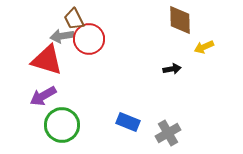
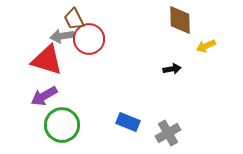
yellow arrow: moved 2 px right, 1 px up
purple arrow: moved 1 px right
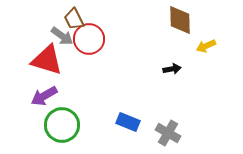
gray arrow: rotated 135 degrees counterclockwise
gray cross: rotated 30 degrees counterclockwise
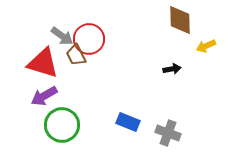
brown trapezoid: moved 2 px right, 36 px down
red triangle: moved 4 px left, 3 px down
gray cross: rotated 10 degrees counterclockwise
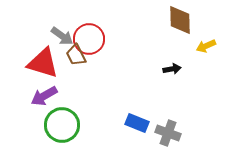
blue rectangle: moved 9 px right, 1 px down
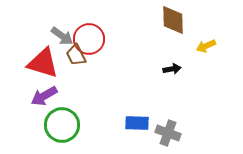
brown diamond: moved 7 px left
blue rectangle: rotated 20 degrees counterclockwise
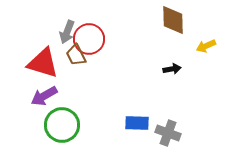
gray arrow: moved 5 px right, 4 px up; rotated 75 degrees clockwise
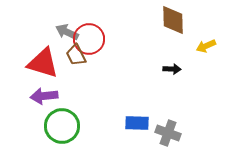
gray arrow: rotated 95 degrees clockwise
black arrow: rotated 12 degrees clockwise
purple arrow: rotated 24 degrees clockwise
green circle: moved 1 px down
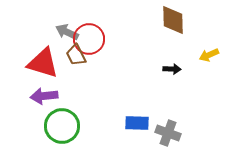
yellow arrow: moved 3 px right, 9 px down
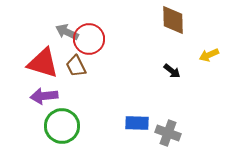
brown trapezoid: moved 11 px down
black arrow: moved 2 px down; rotated 36 degrees clockwise
